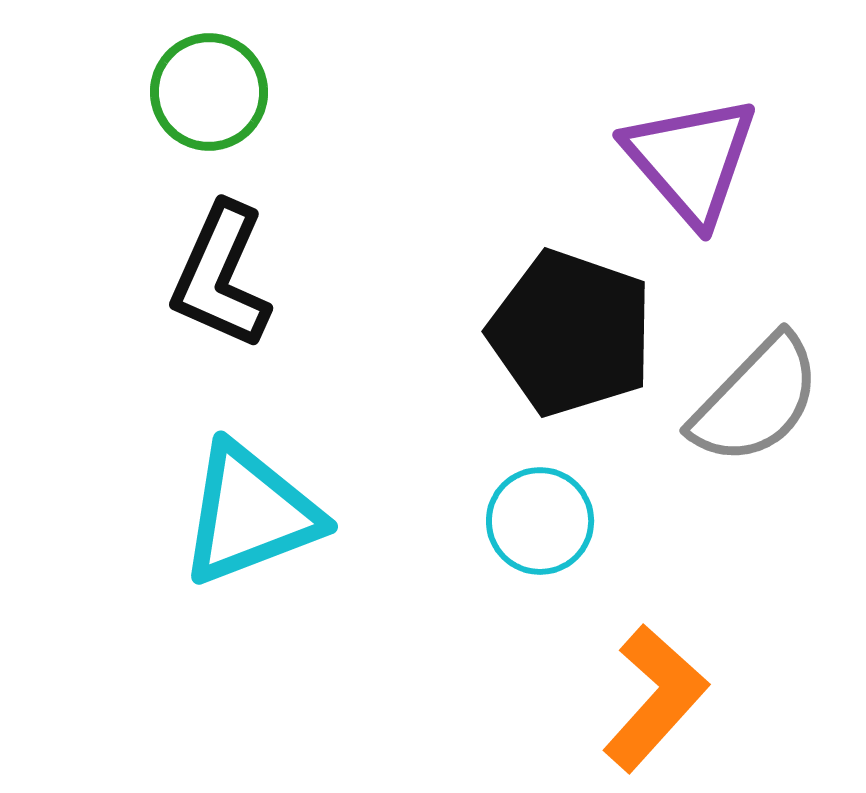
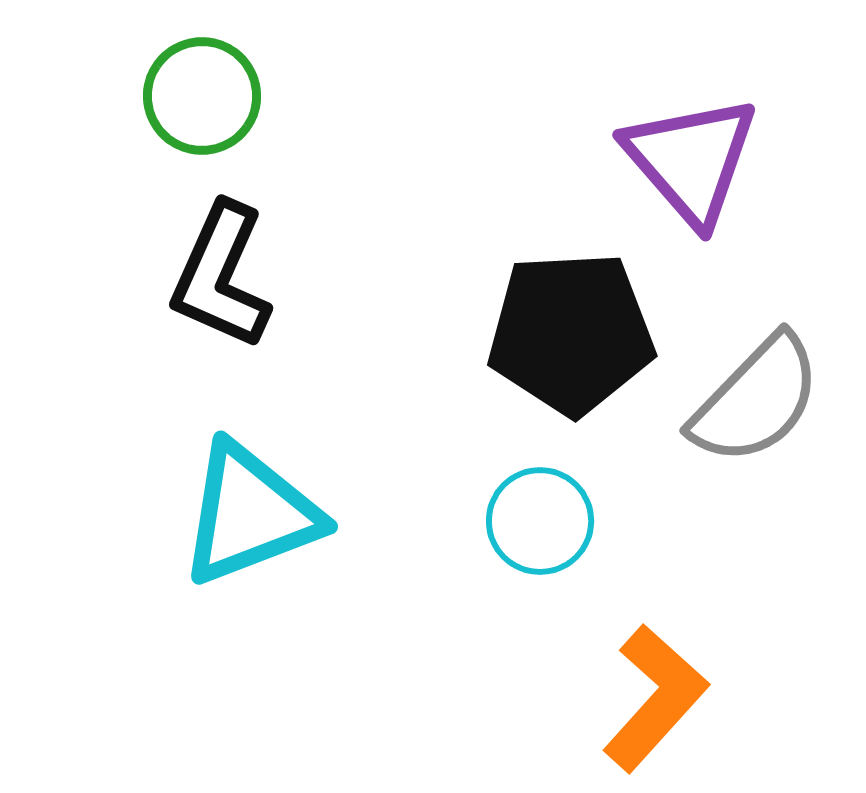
green circle: moved 7 px left, 4 px down
black pentagon: rotated 22 degrees counterclockwise
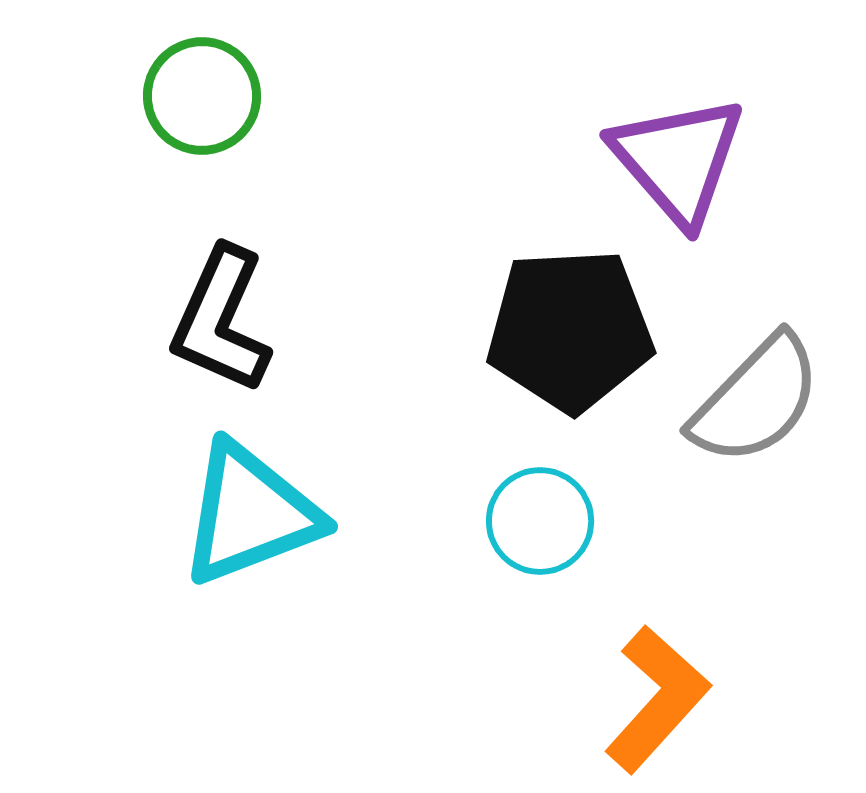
purple triangle: moved 13 px left
black L-shape: moved 44 px down
black pentagon: moved 1 px left, 3 px up
orange L-shape: moved 2 px right, 1 px down
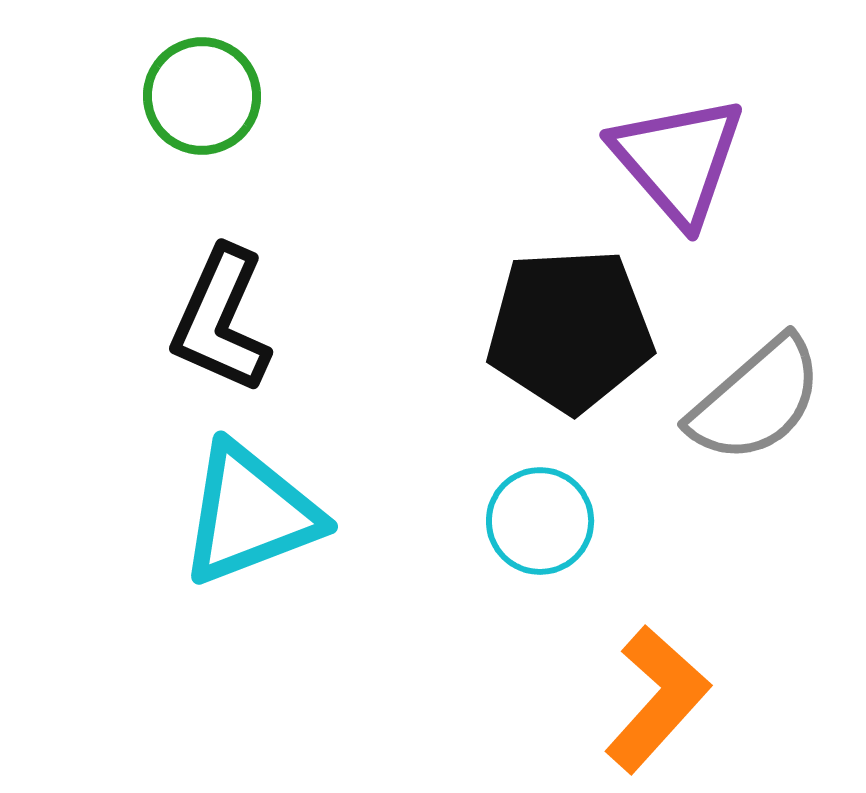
gray semicircle: rotated 5 degrees clockwise
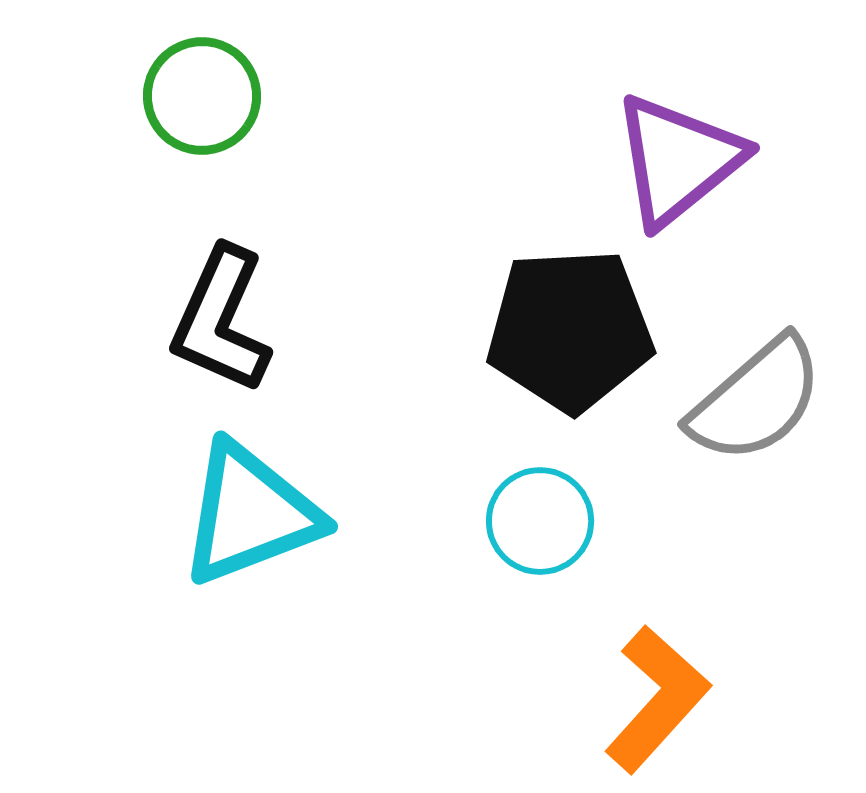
purple triangle: rotated 32 degrees clockwise
